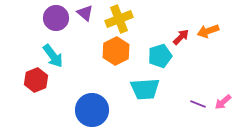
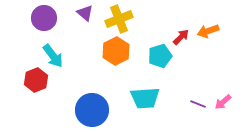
purple circle: moved 12 px left
cyan trapezoid: moved 9 px down
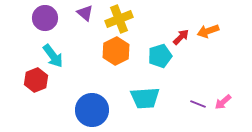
purple circle: moved 1 px right
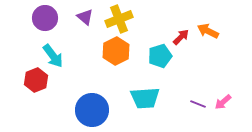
purple triangle: moved 4 px down
orange arrow: rotated 45 degrees clockwise
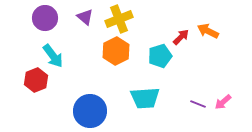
blue circle: moved 2 px left, 1 px down
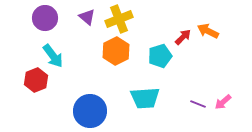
purple triangle: moved 2 px right
red arrow: moved 2 px right
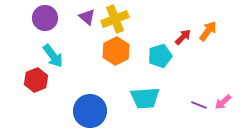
yellow cross: moved 4 px left
orange arrow: rotated 100 degrees clockwise
purple line: moved 1 px right, 1 px down
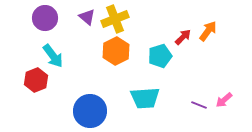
pink arrow: moved 1 px right, 2 px up
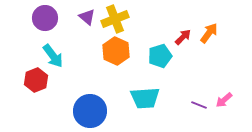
orange arrow: moved 1 px right, 2 px down
orange hexagon: rotated 8 degrees counterclockwise
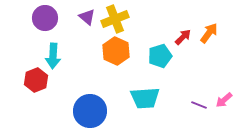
cyan arrow: rotated 40 degrees clockwise
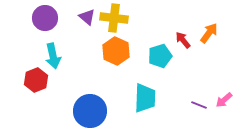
yellow cross: moved 1 px left, 1 px up; rotated 28 degrees clockwise
red arrow: moved 3 px down; rotated 84 degrees counterclockwise
cyan arrow: rotated 15 degrees counterclockwise
cyan trapezoid: rotated 84 degrees counterclockwise
